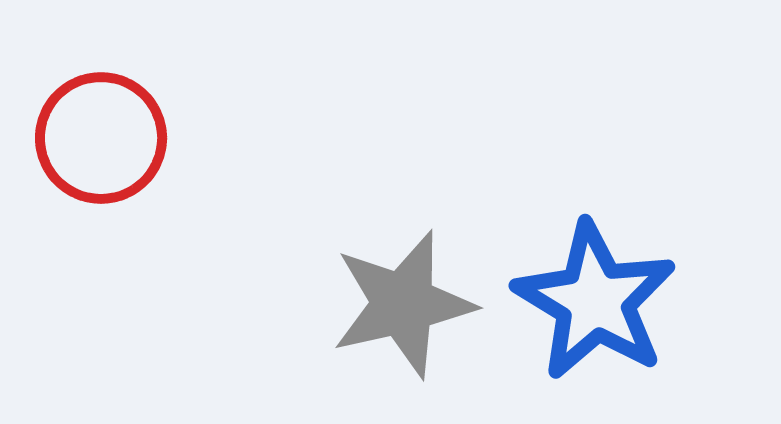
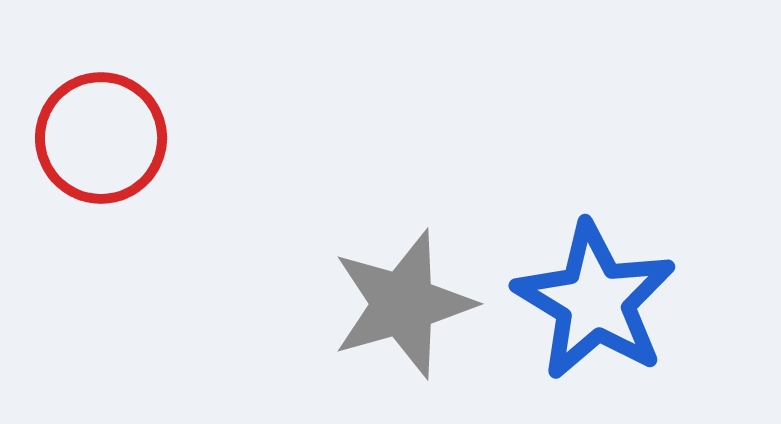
gray star: rotated 3 degrees counterclockwise
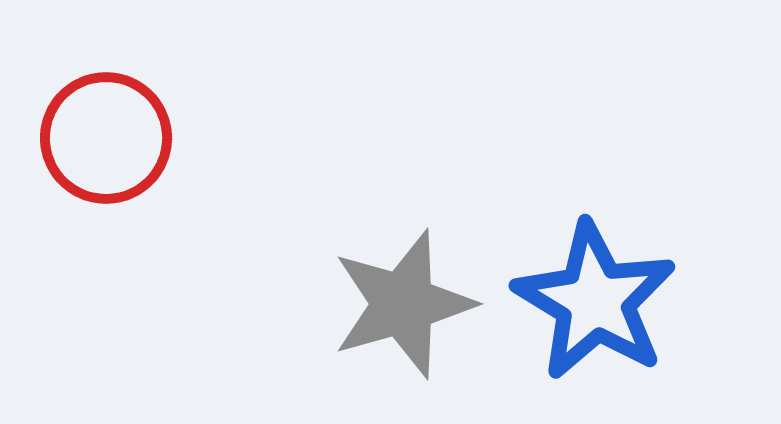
red circle: moved 5 px right
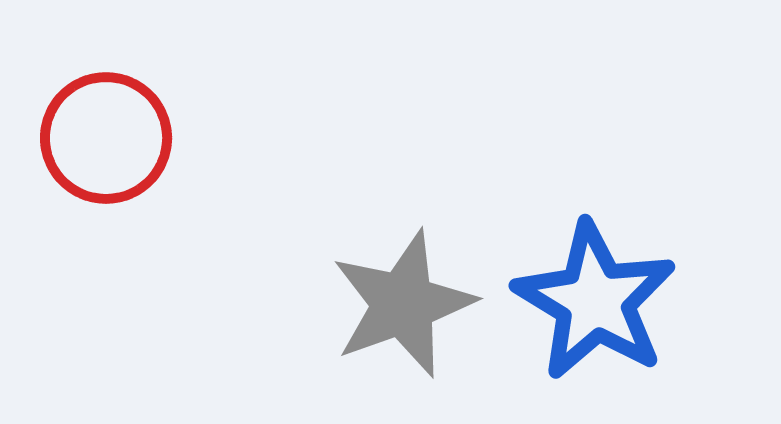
gray star: rotated 4 degrees counterclockwise
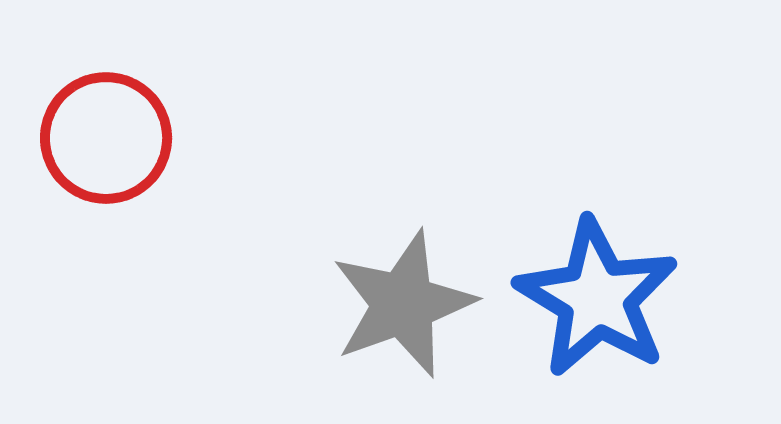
blue star: moved 2 px right, 3 px up
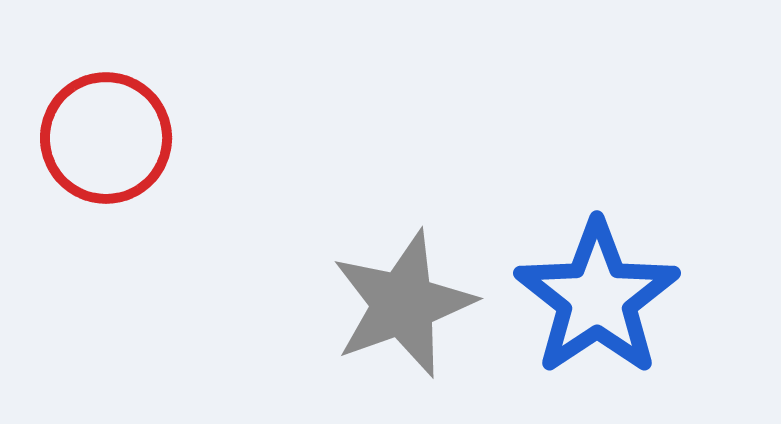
blue star: rotated 7 degrees clockwise
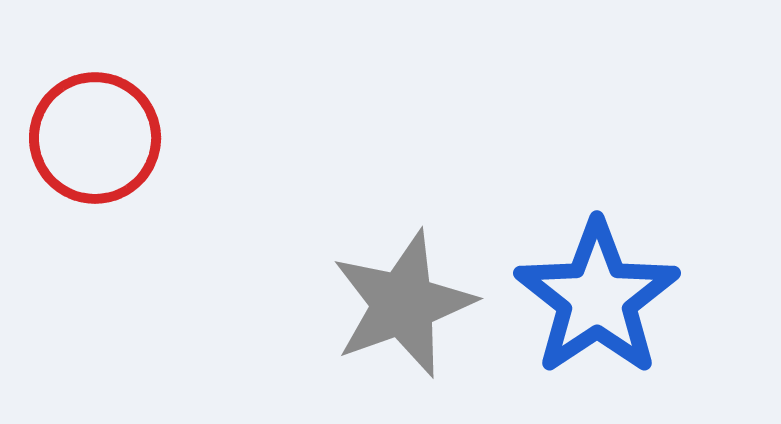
red circle: moved 11 px left
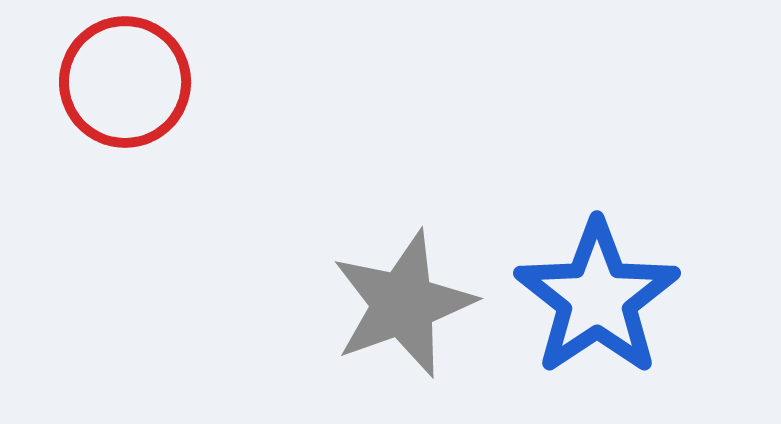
red circle: moved 30 px right, 56 px up
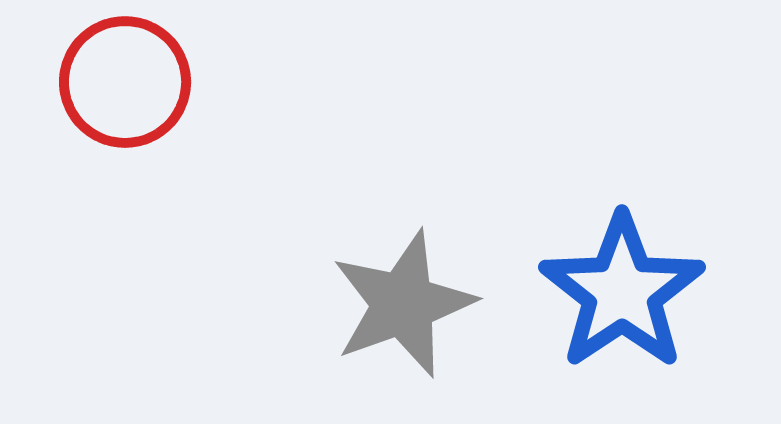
blue star: moved 25 px right, 6 px up
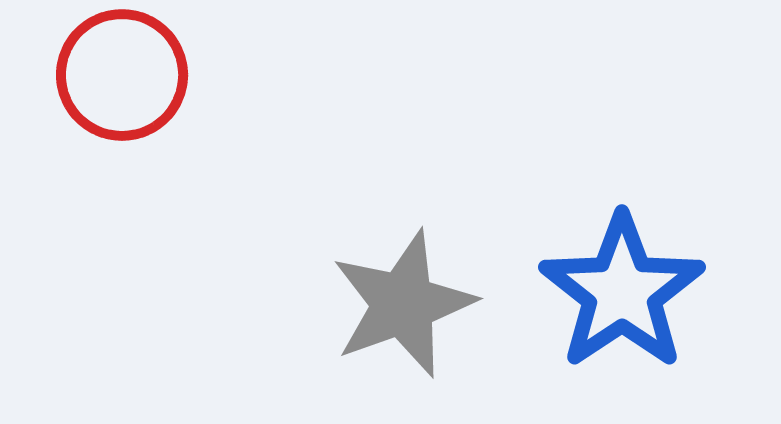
red circle: moved 3 px left, 7 px up
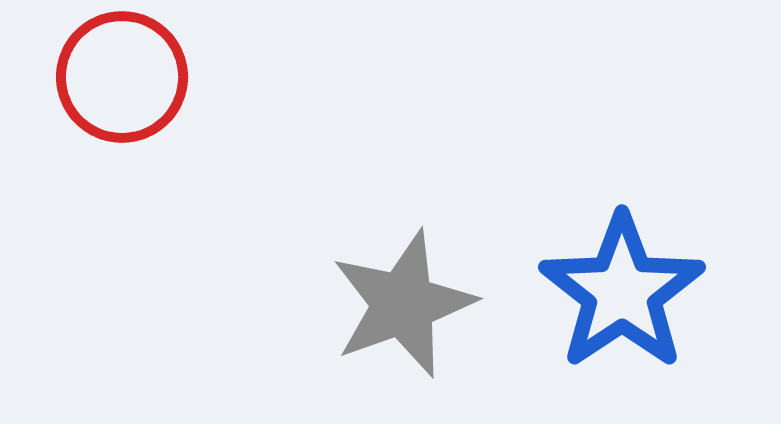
red circle: moved 2 px down
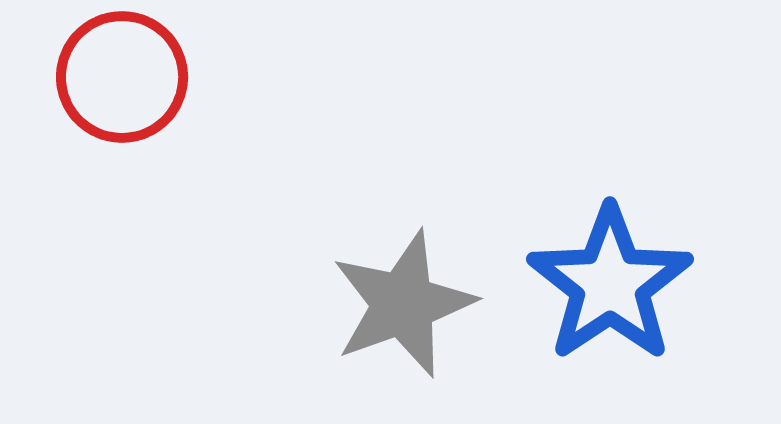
blue star: moved 12 px left, 8 px up
